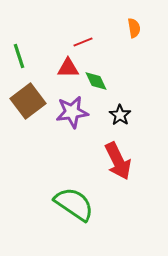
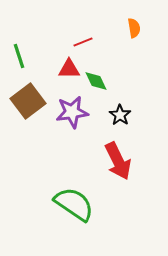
red triangle: moved 1 px right, 1 px down
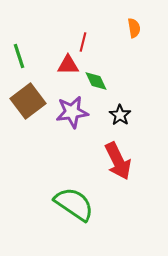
red line: rotated 54 degrees counterclockwise
red triangle: moved 1 px left, 4 px up
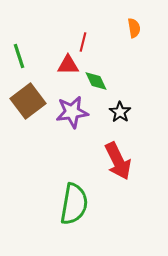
black star: moved 3 px up
green semicircle: rotated 66 degrees clockwise
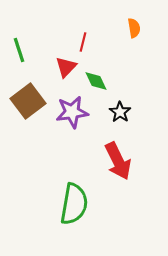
green line: moved 6 px up
red triangle: moved 2 px left, 2 px down; rotated 45 degrees counterclockwise
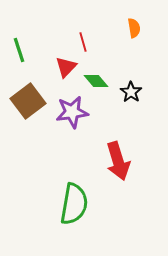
red line: rotated 30 degrees counterclockwise
green diamond: rotated 15 degrees counterclockwise
black star: moved 11 px right, 20 px up
red arrow: rotated 9 degrees clockwise
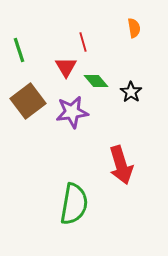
red triangle: rotated 15 degrees counterclockwise
red arrow: moved 3 px right, 4 px down
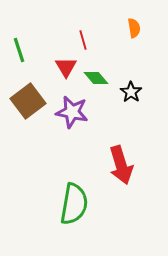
red line: moved 2 px up
green diamond: moved 3 px up
purple star: rotated 20 degrees clockwise
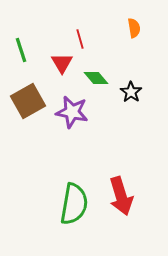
red line: moved 3 px left, 1 px up
green line: moved 2 px right
red triangle: moved 4 px left, 4 px up
brown square: rotated 8 degrees clockwise
red arrow: moved 31 px down
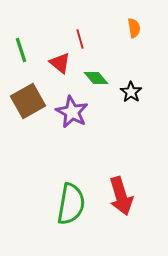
red triangle: moved 2 px left; rotated 20 degrees counterclockwise
purple star: rotated 16 degrees clockwise
green semicircle: moved 3 px left
